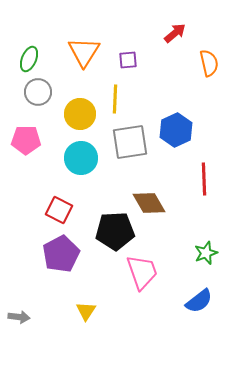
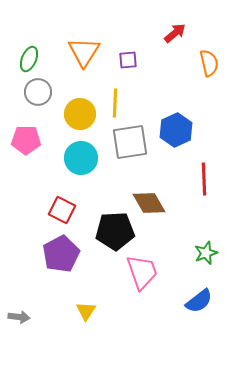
yellow line: moved 4 px down
red square: moved 3 px right
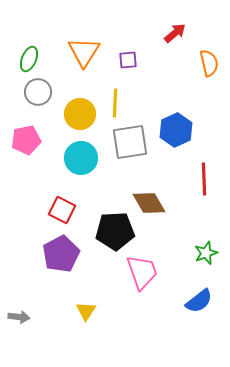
pink pentagon: rotated 12 degrees counterclockwise
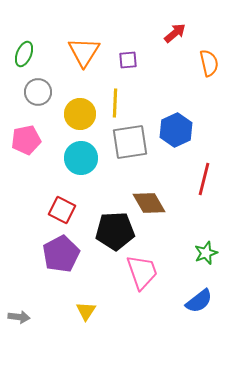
green ellipse: moved 5 px left, 5 px up
red line: rotated 16 degrees clockwise
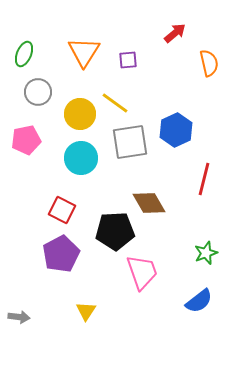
yellow line: rotated 56 degrees counterclockwise
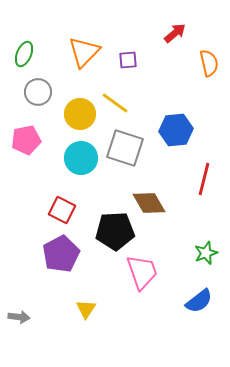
orange triangle: rotated 12 degrees clockwise
blue hexagon: rotated 20 degrees clockwise
gray square: moved 5 px left, 6 px down; rotated 27 degrees clockwise
yellow triangle: moved 2 px up
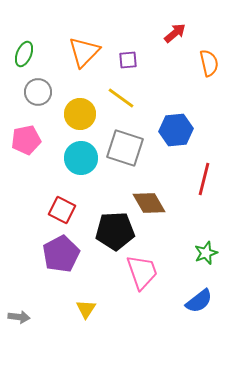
yellow line: moved 6 px right, 5 px up
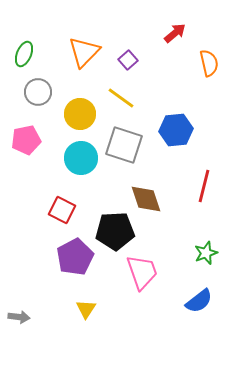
purple square: rotated 36 degrees counterclockwise
gray square: moved 1 px left, 3 px up
red line: moved 7 px down
brown diamond: moved 3 px left, 4 px up; rotated 12 degrees clockwise
purple pentagon: moved 14 px right, 3 px down
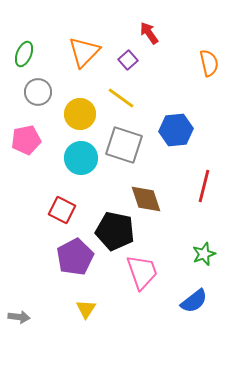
red arrow: moved 26 px left; rotated 85 degrees counterclockwise
black pentagon: rotated 15 degrees clockwise
green star: moved 2 px left, 1 px down
blue semicircle: moved 5 px left
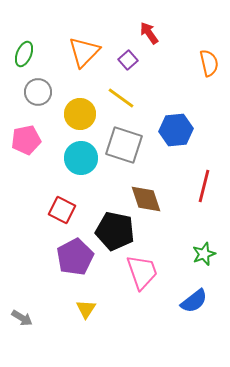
gray arrow: moved 3 px right, 1 px down; rotated 25 degrees clockwise
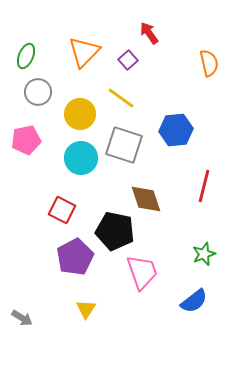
green ellipse: moved 2 px right, 2 px down
